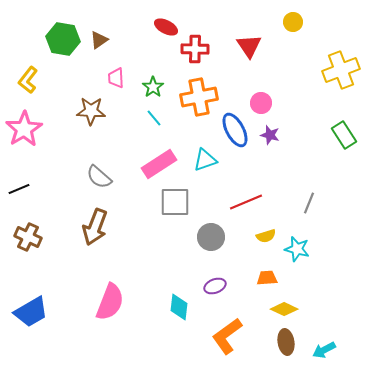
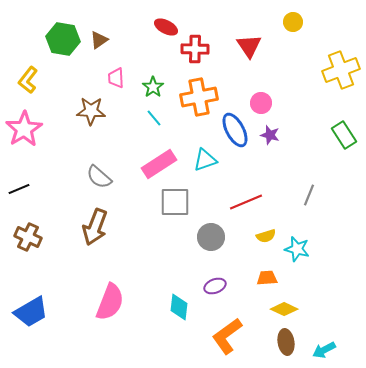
gray line: moved 8 px up
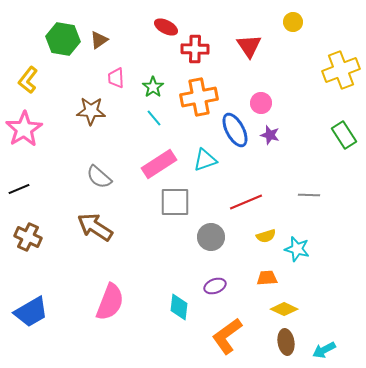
gray line: rotated 70 degrees clockwise
brown arrow: rotated 102 degrees clockwise
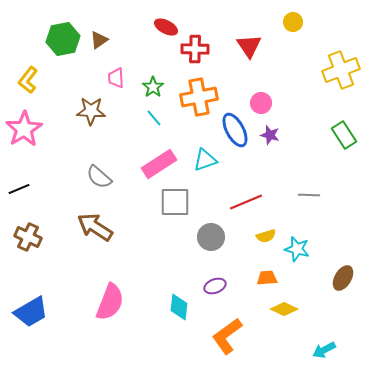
green hexagon: rotated 20 degrees counterclockwise
brown ellipse: moved 57 px right, 64 px up; rotated 40 degrees clockwise
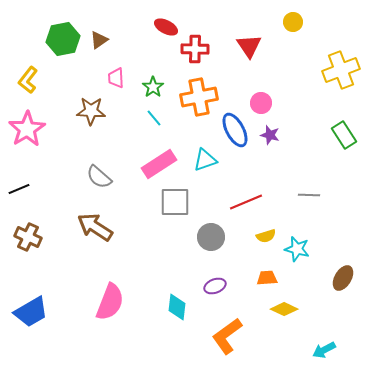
pink star: moved 3 px right
cyan diamond: moved 2 px left
